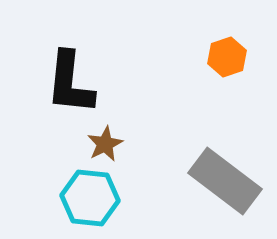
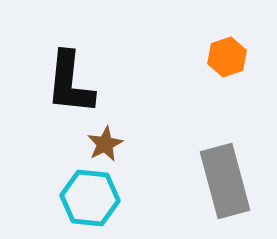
gray rectangle: rotated 38 degrees clockwise
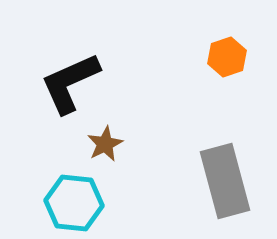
black L-shape: rotated 60 degrees clockwise
cyan hexagon: moved 16 px left, 5 px down
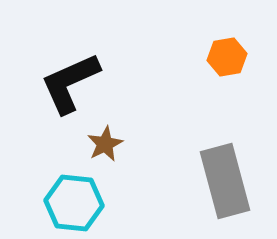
orange hexagon: rotated 9 degrees clockwise
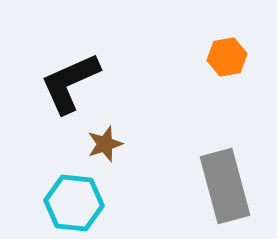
brown star: rotated 9 degrees clockwise
gray rectangle: moved 5 px down
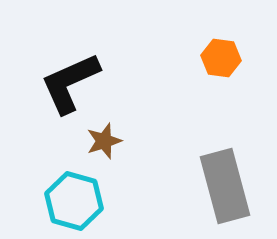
orange hexagon: moved 6 px left, 1 px down; rotated 18 degrees clockwise
brown star: moved 1 px left, 3 px up
cyan hexagon: moved 2 px up; rotated 10 degrees clockwise
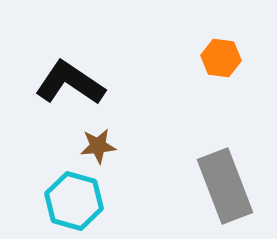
black L-shape: rotated 58 degrees clockwise
brown star: moved 6 px left, 5 px down; rotated 12 degrees clockwise
gray rectangle: rotated 6 degrees counterclockwise
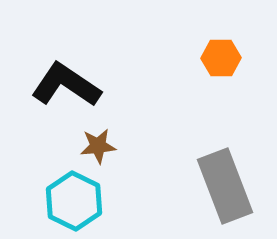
orange hexagon: rotated 9 degrees counterclockwise
black L-shape: moved 4 px left, 2 px down
cyan hexagon: rotated 10 degrees clockwise
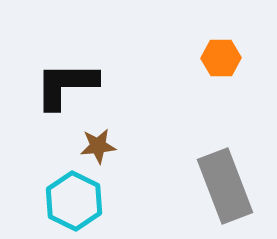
black L-shape: rotated 34 degrees counterclockwise
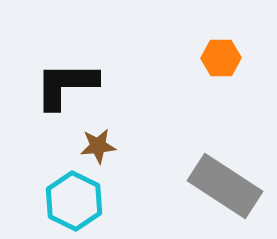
gray rectangle: rotated 36 degrees counterclockwise
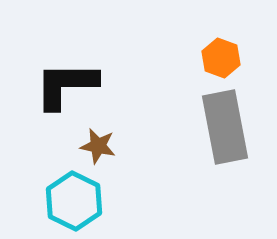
orange hexagon: rotated 21 degrees clockwise
brown star: rotated 18 degrees clockwise
gray rectangle: moved 59 px up; rotated 46 degrees clockwise
